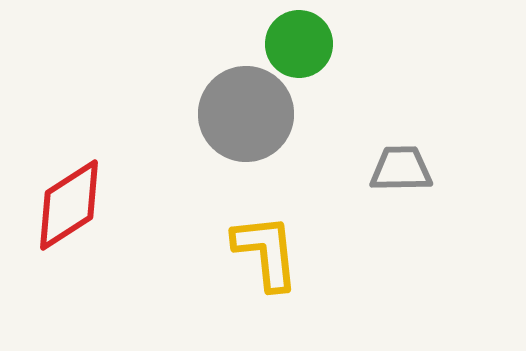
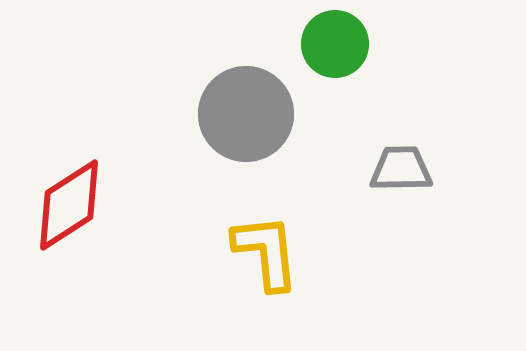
green circle: moved 36 px right
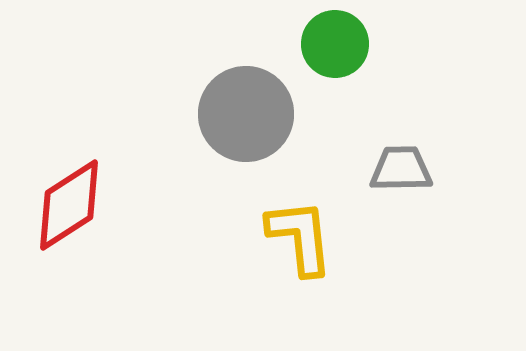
yellow L-shape: moved 34 px right, 15 px up
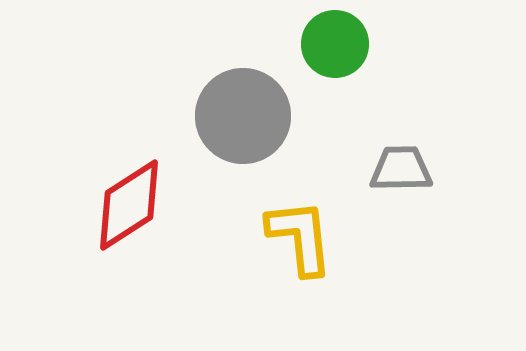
gray circle: moved 3 px left, 2 px down
red diamond: moved 60 px right
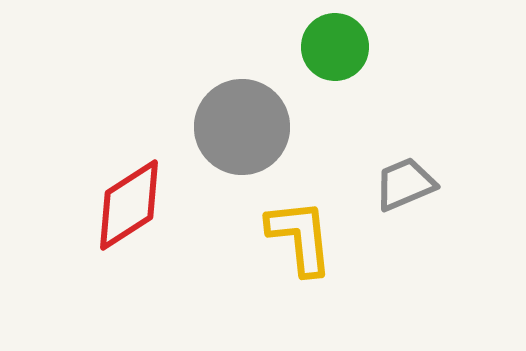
green circle: moved 3 px down
gray circle: moved 1 px left, 11 px down
gray trapezoid: moved 4 px right, 15 px down; rotated 22 degrees counterclockwise
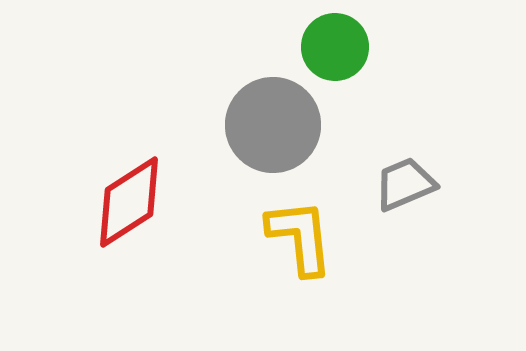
gray circle: moved 31 px right, 2 px up
red diamond: moved 3 px up
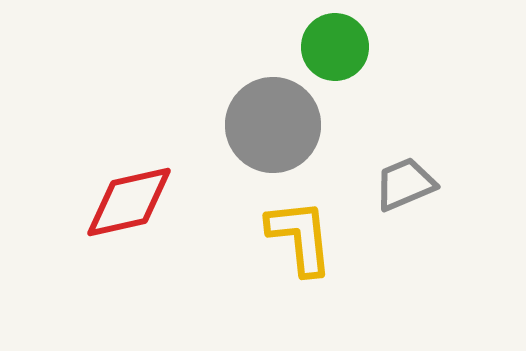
red diamond: rotated 20 degrees clockwise
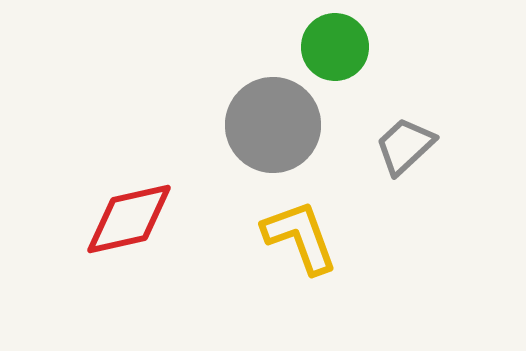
gray trapezoid: moved 38 px up; rotated 20 degrees counterclockwise
red diamond: moved 17 px down
yellow L-shape: rotated 14 degrees counterclockwise
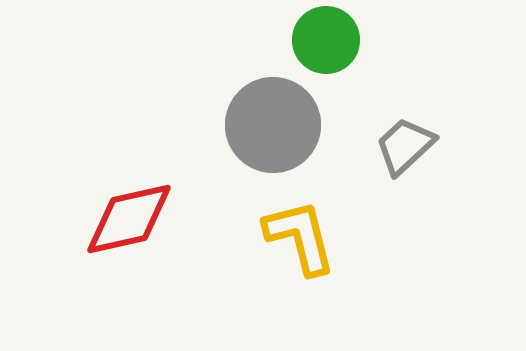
green circle: moved 9 px left, 7 px up
yellow L-shape: rotated 6 degrees clockwise
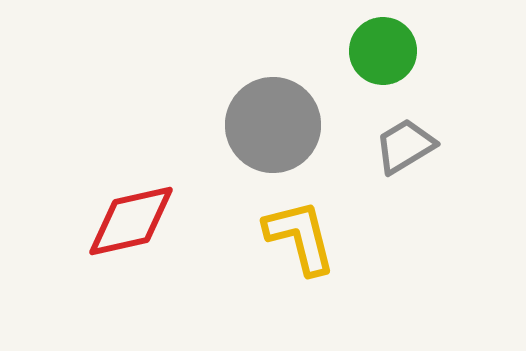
green circle: moved 57 px right, 11 px down
gray trapezoid: rotated 12 degrees clockwise
red diamond: moved 2 px right, 2 px down
